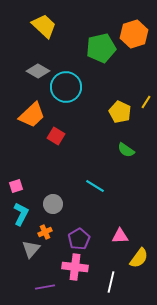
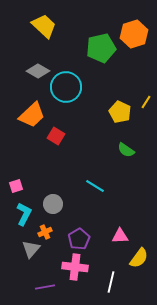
cyan L-shape: moved 3 px right
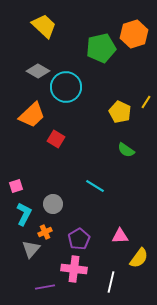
red square: moved 3 px down
pink cross: moved 1 px left, 2 px down
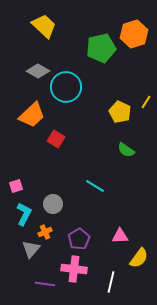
purple line: moved 3 px up; rotated 18 degrees clockwise
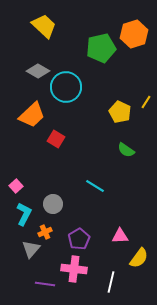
pink square: rotated 24 degrees counterclockwise
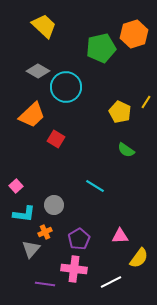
gray circle: moved 1 px right, 1 px down
cyan L-shape: rotated 70 degrees clockwise
white line: rotated 50 degrees clockwise
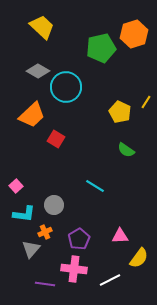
yellow trapezoid: moved 2 px left, 1 px down
white line: moved 1 px left, 2 px up
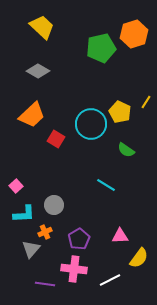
cyan circle: moved 25 px right, 37 px down
cyan line: moved 11 px right, 1 px up
cyan L-shape: rotated 10 degrees counterclockwise
